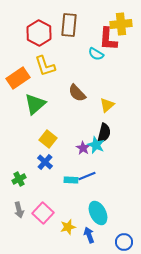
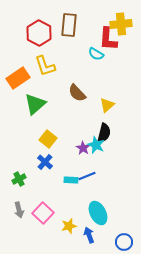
yellow star: moved 1 px right, 1 px up
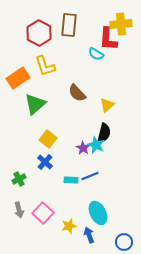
blue line: moved 3 px right
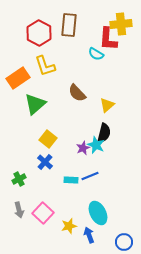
purple star: rotated 16 degrees clockwise
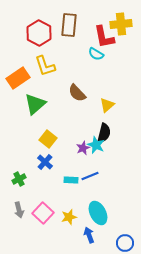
red L-shape: moved 4 px left, 2 px up; rotated 15 degrees counterclockwise
yellow star: moved 9 px up
blue circle: moved 1 px right, 1 px down
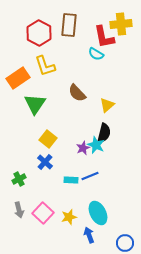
green triangle: rotated 15 degrees counterclockwise
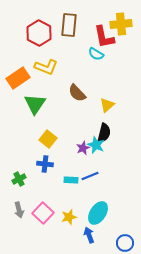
yellow L-shape: moved 1 px right, 1 px down; rotated 50 degrees counterclockwise
blue cross: moved 2 px down; rotated 35 degrees counterclockwise
cyan ellipse: rotated 60 degrees clockwise
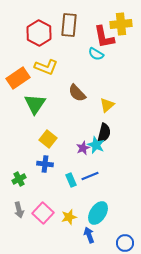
cyan rectangle: rotated 64 degrees clockwise
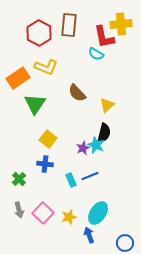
green cross: rotated 16 degrees counterclockwise
